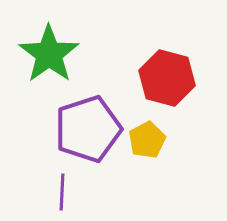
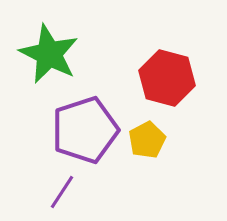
green star: rotated 10 degrees counterclockwise
purple pentagon: moved 3 px left, 1 px down
purple line: rotated 30 degrees clockwise
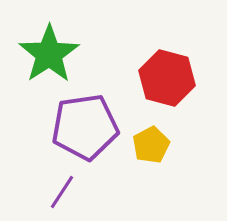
green star: rotated 12 degrees clockwise
purple pentagon: moved 3 px up; rotated 10 degrees clockwise
yellow pentagon: moved 4 px right, 5 px down
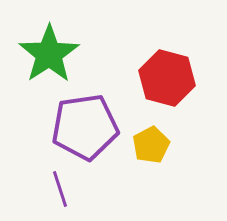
purple line: moved 2 px left, 3 px up; rotated 51 degrees counterclockwise
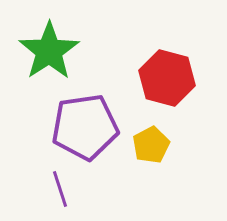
green star: moved 3 px up
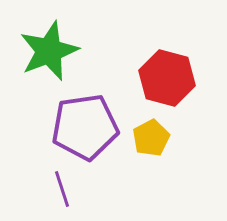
green star: rotated 12 degrees clockwise
yellow pentagon: moved 7 px up
purple line: moved 2 px right
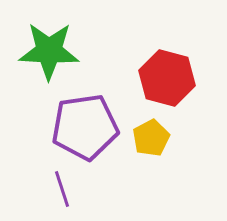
green star: rotated 24 degrees clockwise
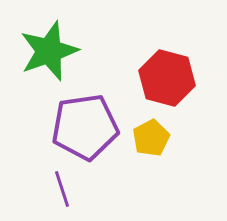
green star: rotated 22 degrees counterclockwise
